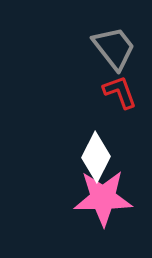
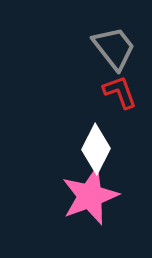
white diamond: moved 8 px up
pink star: moved 13 px left, 2 px up; rotated 20 degrees counterclockwise
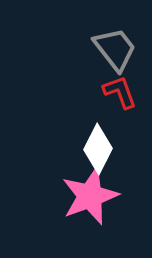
gray trapezoid: moved 1 px right, 1 px down
white diamond: moved 2 px right
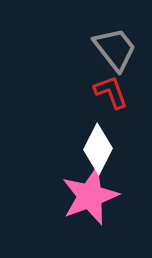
red L-shape: moved 9 px left
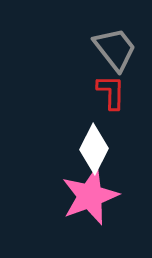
red L-shape: rotated 21 degrees clockwise
white diamond: moved 4 px left
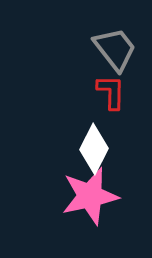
pink star: rotated 8 degrees clockwise
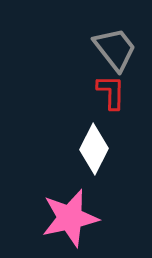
pink star: moved 20 px left, 22 px down
